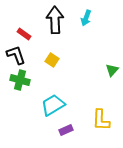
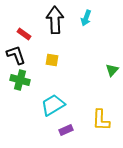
yellow square: rotated 24 degrees counterclockwise
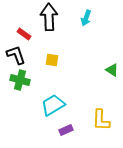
black arrow: moved 6 px left, 3 px up
green triangle: rotated 40 degrees counterclockwise
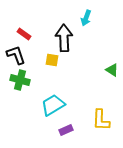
black arrow: moved 15 px right, 21 px down
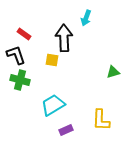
green triangle: moved 1 px right, 2 px down; rotated 48 degrees counterclockwise
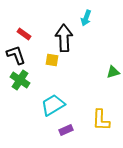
green cross: rotated 18 degrees clockwise
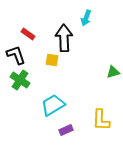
red rectangle: moved 4 px right
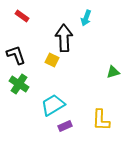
red rectangle: moved 6 px left, 18 px up
yellow square: rotated 16 degrees clockwise
green cross: moved 1 px left, 4 px down
purple rectangle: moved 1 px left, 4 px up
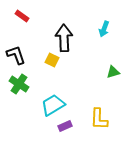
cyan arrow: moved 18 px right, 11 px down
yellow L-shape: moved 2 px left, 1 px up
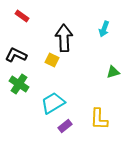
black L-shape: rotated 45 degrees counterclockwise
cyan trapezoid: moved 2 px up
purple rectangle: rotated 16 degrees counterclockwise
